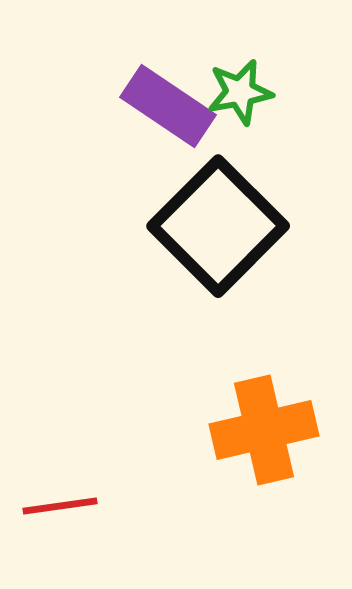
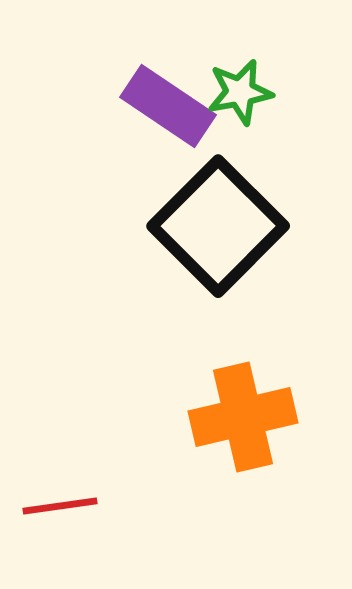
orange cross: moved 21 px left, 13 px up
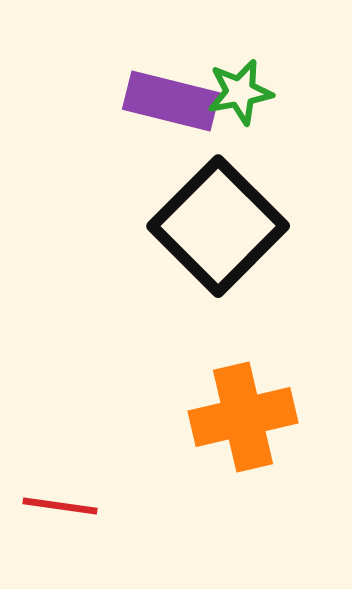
purple rectangle: moved 3 px right, 5 px up; rotated 20 degrees counterclockwise
red line: rotated 16 degrees clockwise
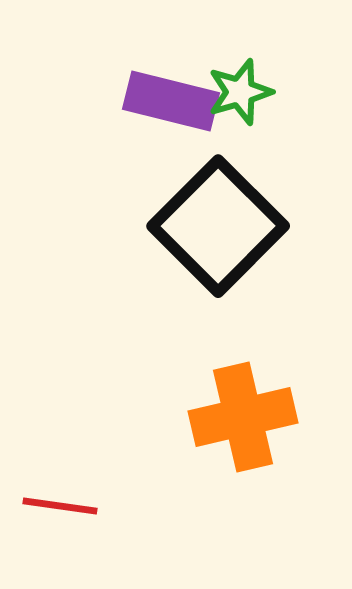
green star: rotated 6 degrees counterclockwise
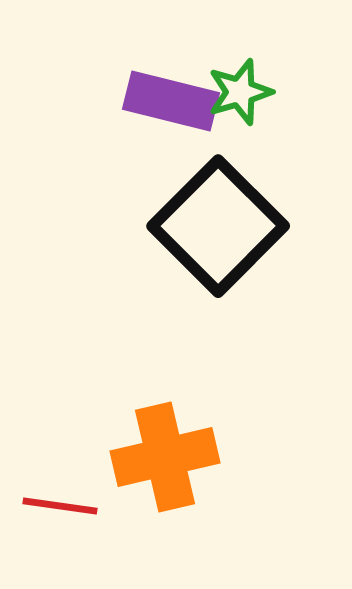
orange cross: moved 78 px left, 40 px down
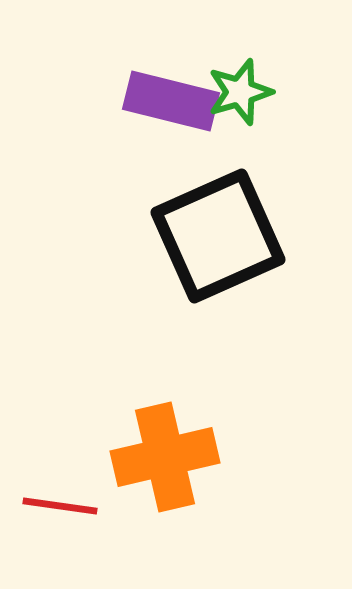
black square: moved 10 px down; rotated 21 degrees clockwise
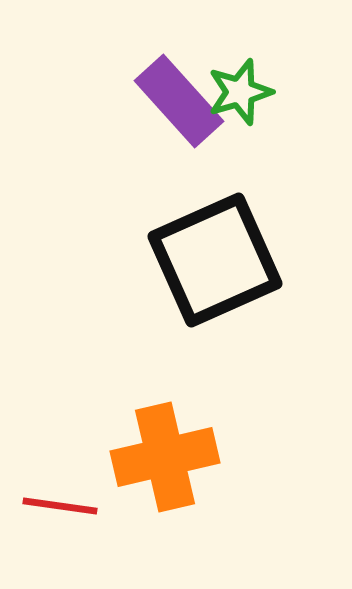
purple rectangle: moved 8 px right; rotated 34 degrees clockwise
black square: moved 3 px left, 24 px down
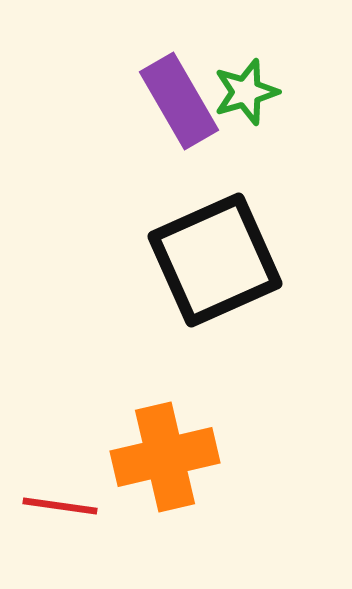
green star: moved 6 px right
purple rectangle: rotated 12 degrees clockwise
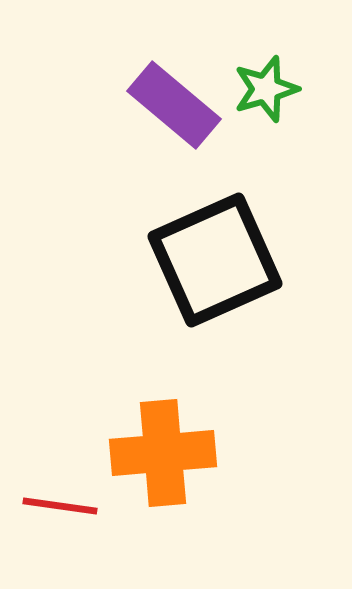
green star: moved 20 px right, 3 px up
purple rectangle: moved 5 px left, 4 px down; rotated 20 degrees counterclockwise
orange cross: moved 2 px left, 4 px up; rotated 8 degrees clockwise
